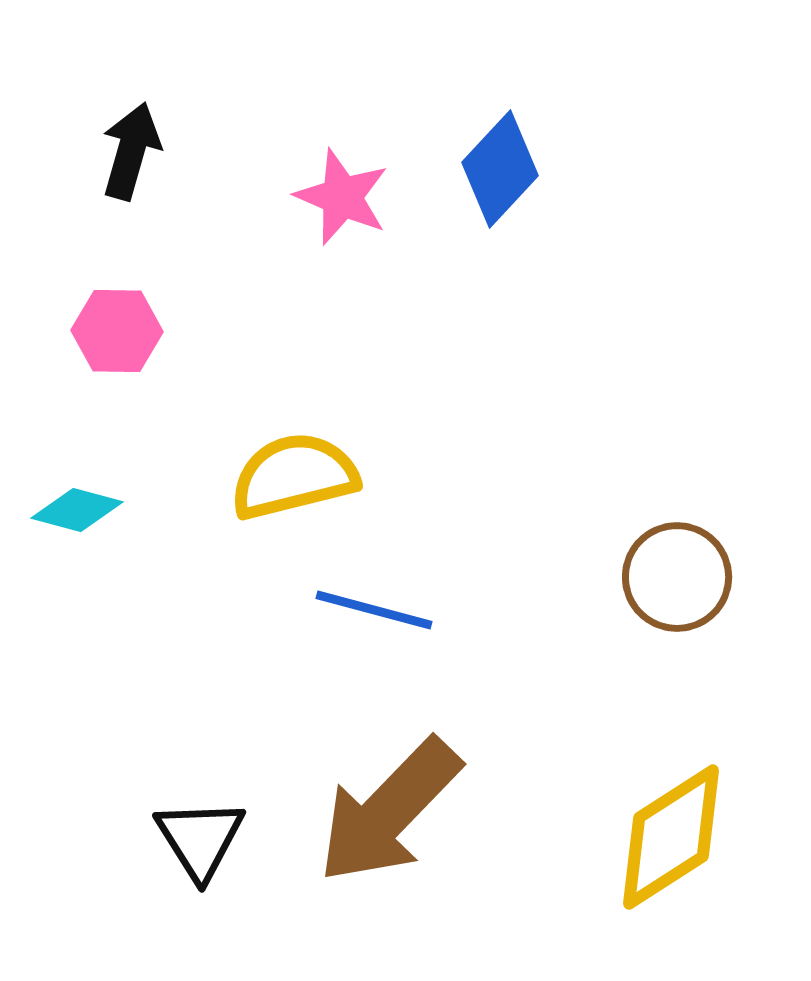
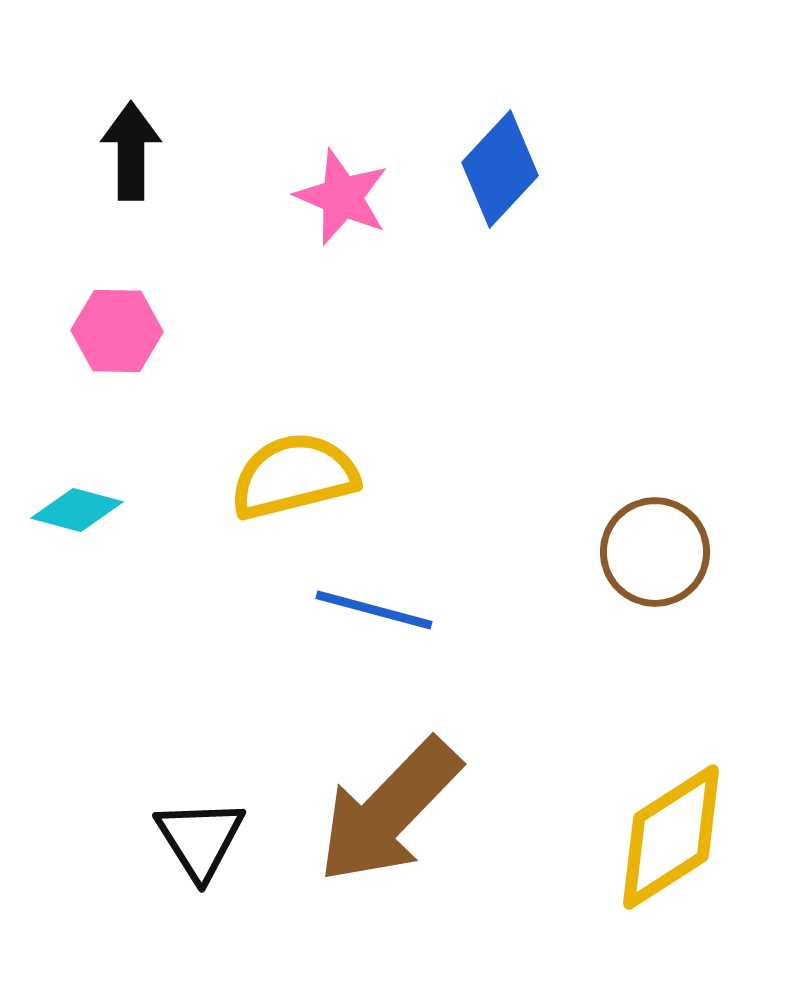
black arrow: rotated 16 degrees counterclockwise
brown circle: moved 22 px left, 25 px up
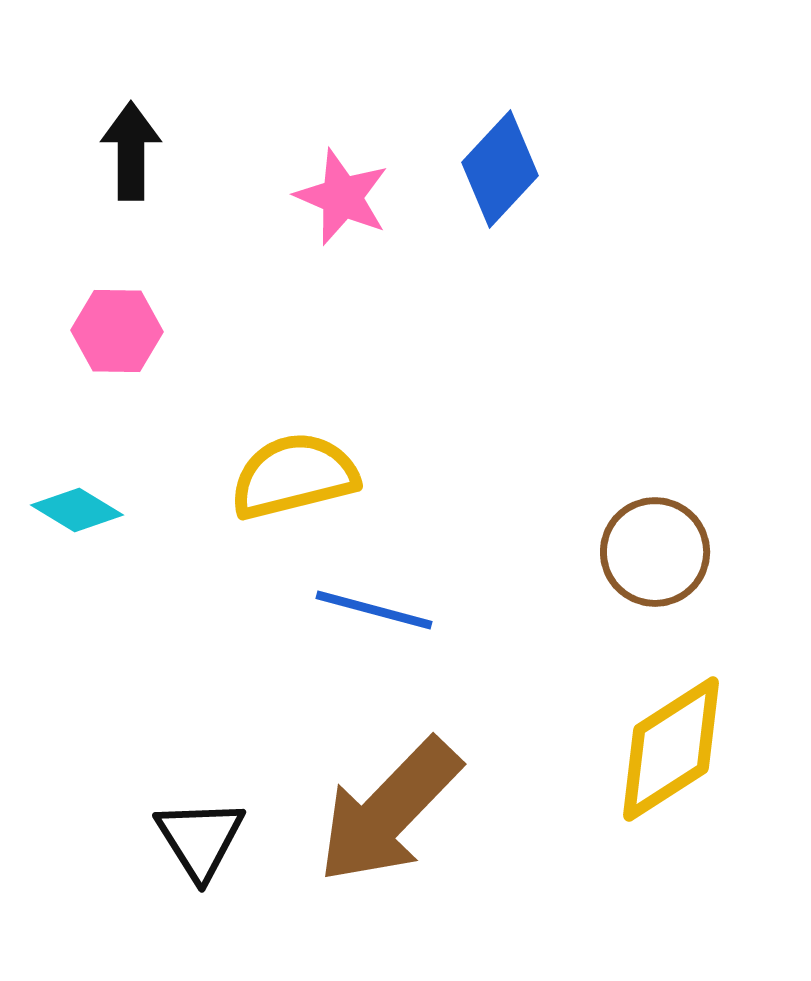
cyan diamond: rotated 16 degrees clockwise
yellow diamond: moved 88 px up
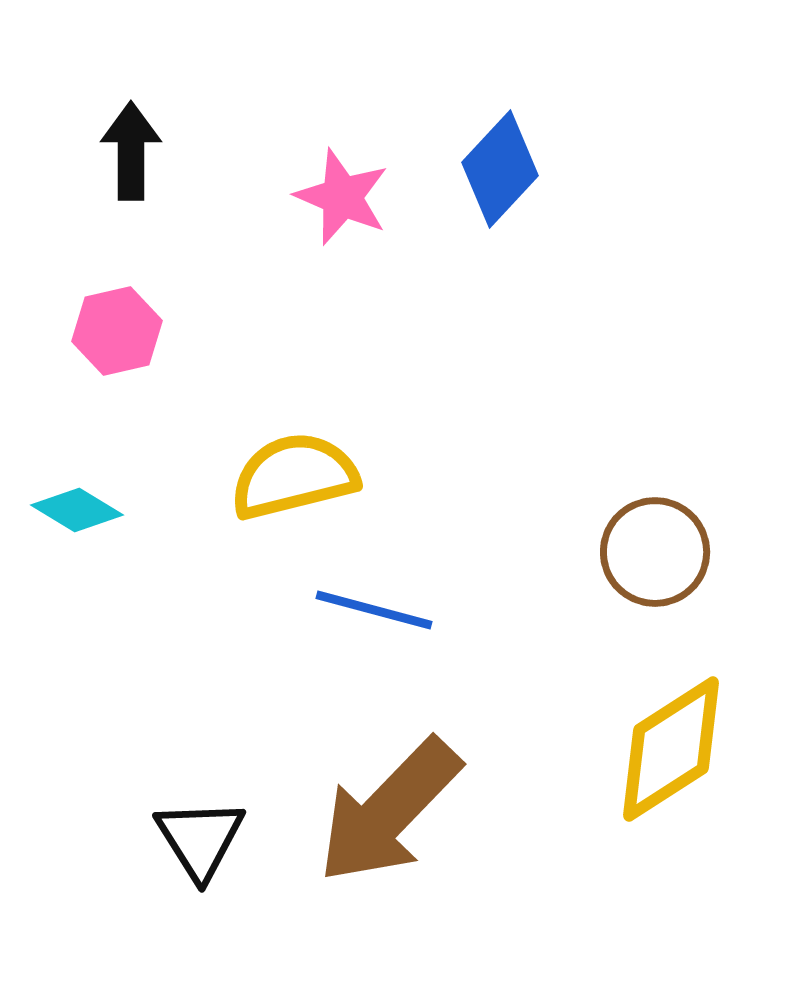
pink hexagon: rotated 14 degrees counterclockwise
